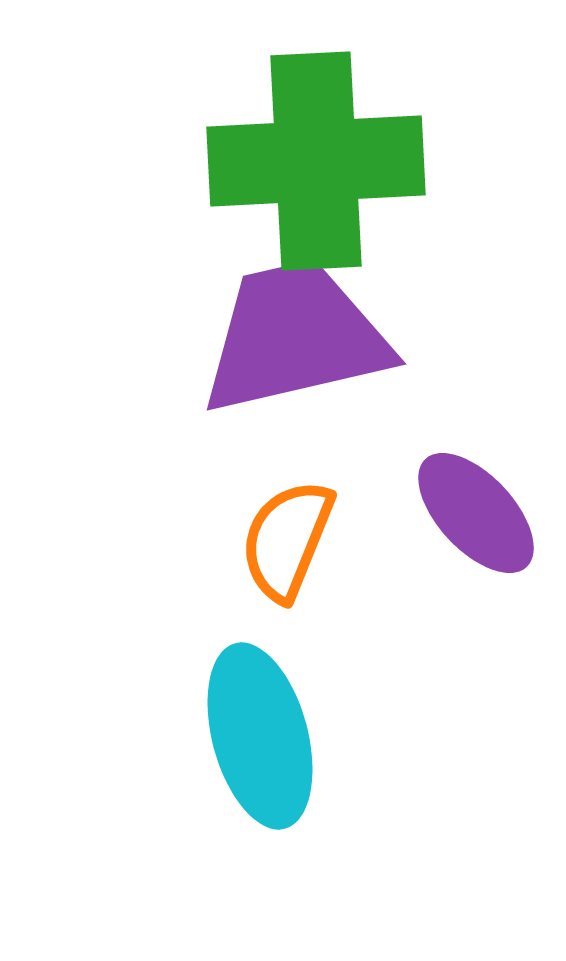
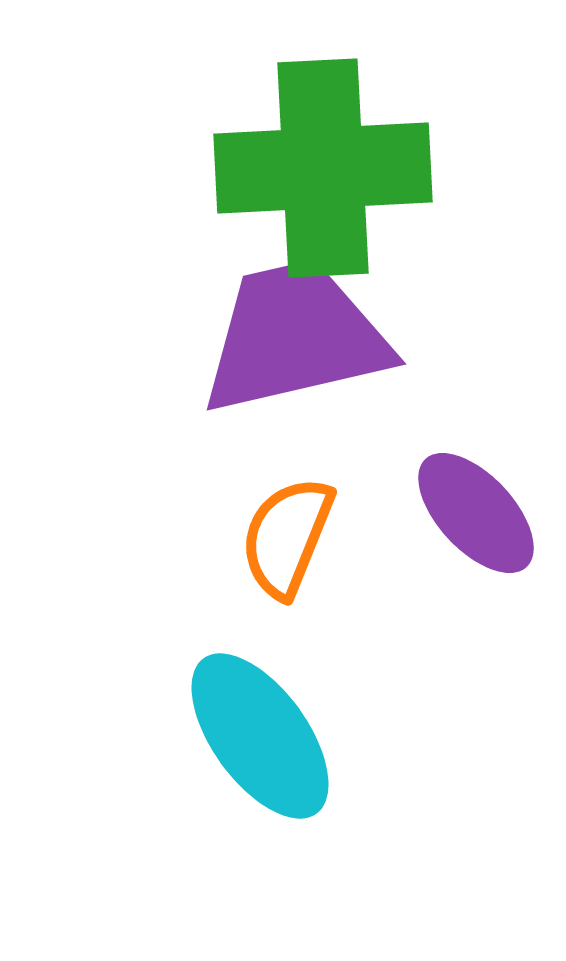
green cross: moved 7 px right, 7 px down
orange semicircle: moved 3 px up
cyan ellipse: rotated 21 degrees counterclockwise
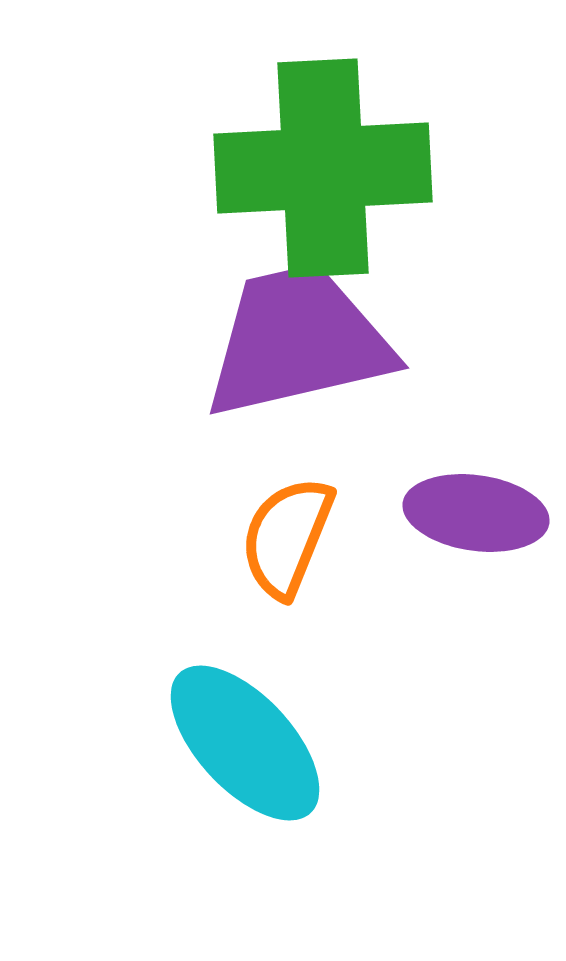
purple trapezoid: moved 3 px right, 4 px down
purple ellipse: rotated 39 degrees counterclockwise
cyan ellipse: moved 15 px left, 7 px down; rotated 7 degrees counterclockwise
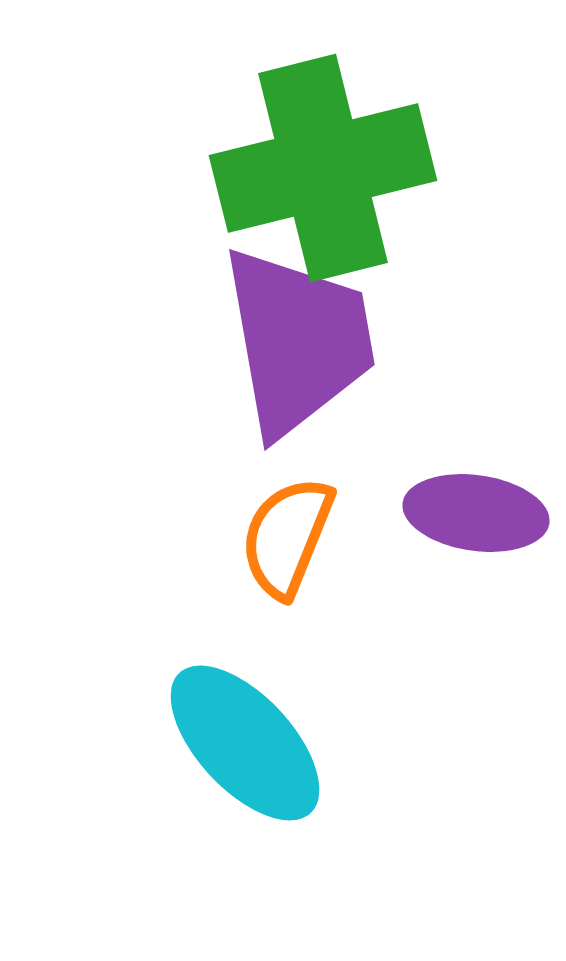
green cross: rotated 11 degrees counterclockwise
purple trapezoid: rotated 93 degrees clockwise
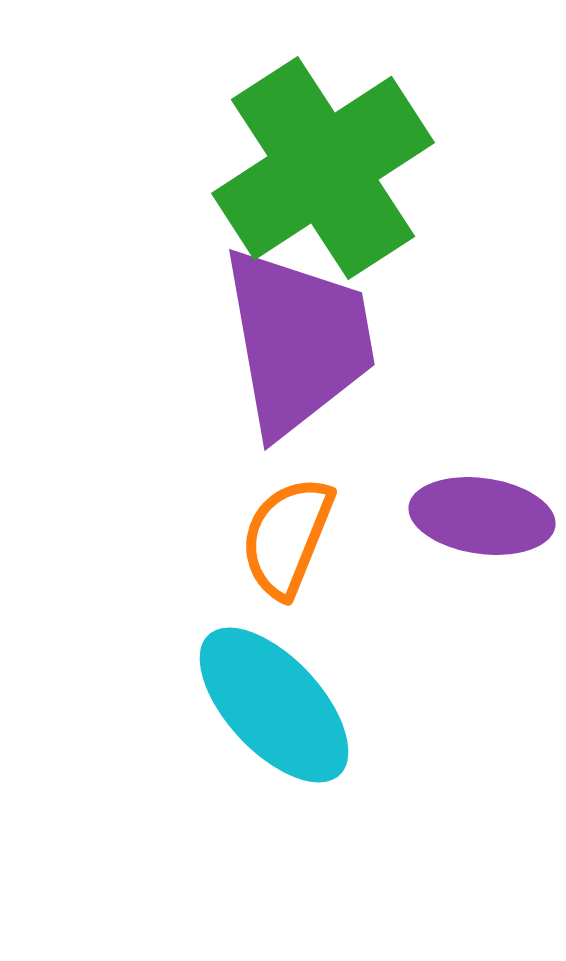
green cross: rotated 19 degrees counterclockwise
purple ellipse: moved 6 px right, 3 px down
cyan ellipse: moved 29 px right, 38 px up
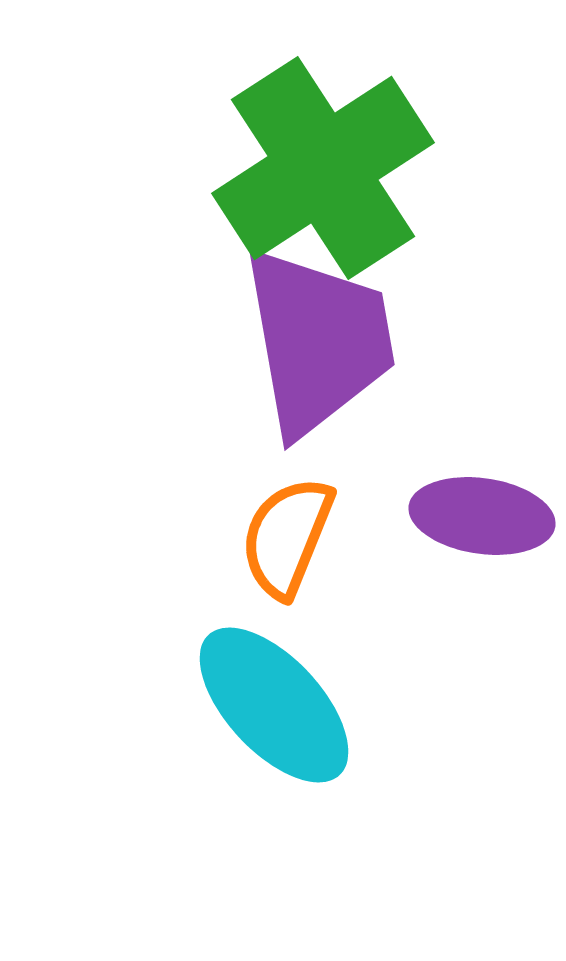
purple trapezoid: moved 20 px right
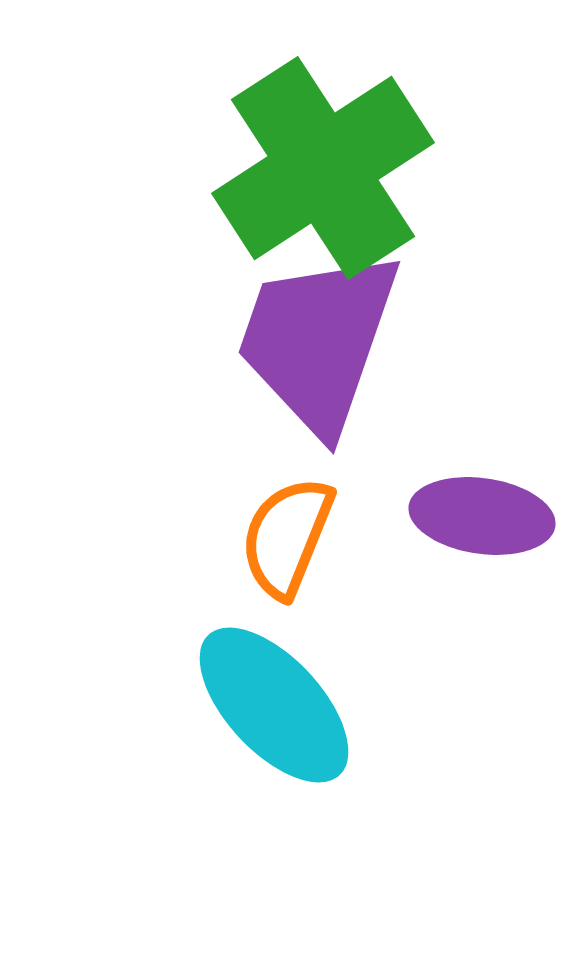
purple trapezoid: rotated 151 degrees counterclockwise
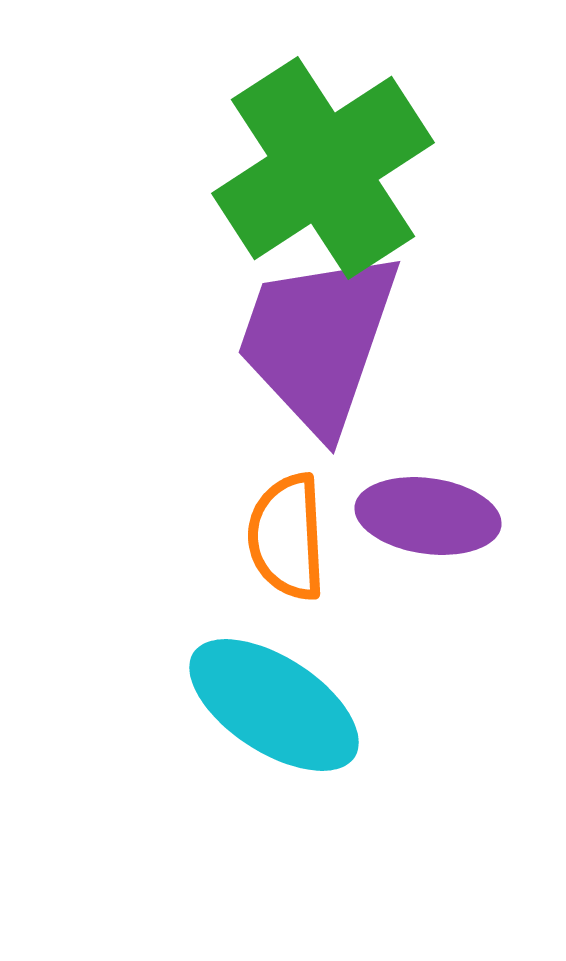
purple ellipse: moved 54 px left
orange semicircle: rotated 25 degrees counterclockwise
cyan ellipse: rotated 14 degrees counterclockwise
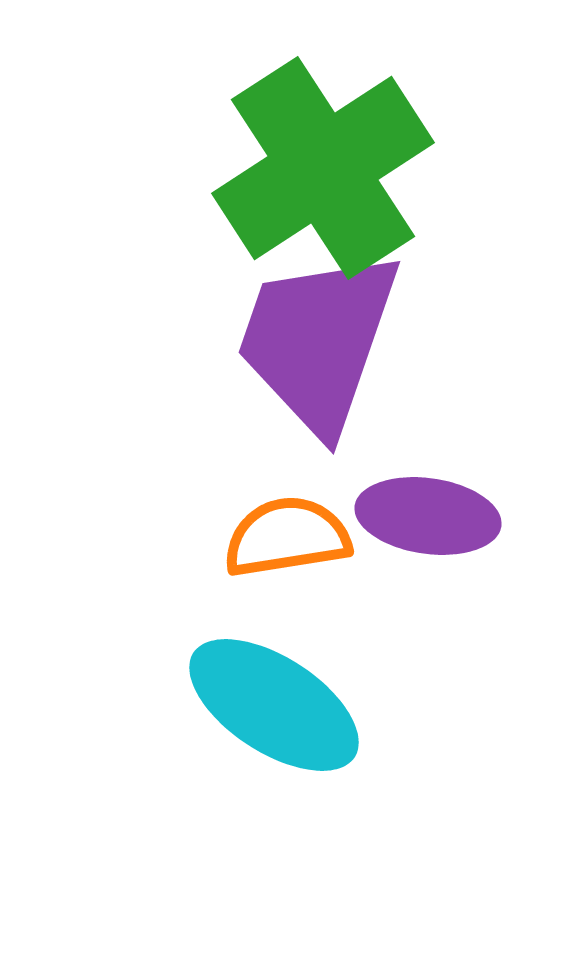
orange semicircle: rotated 84 degrees clockwise
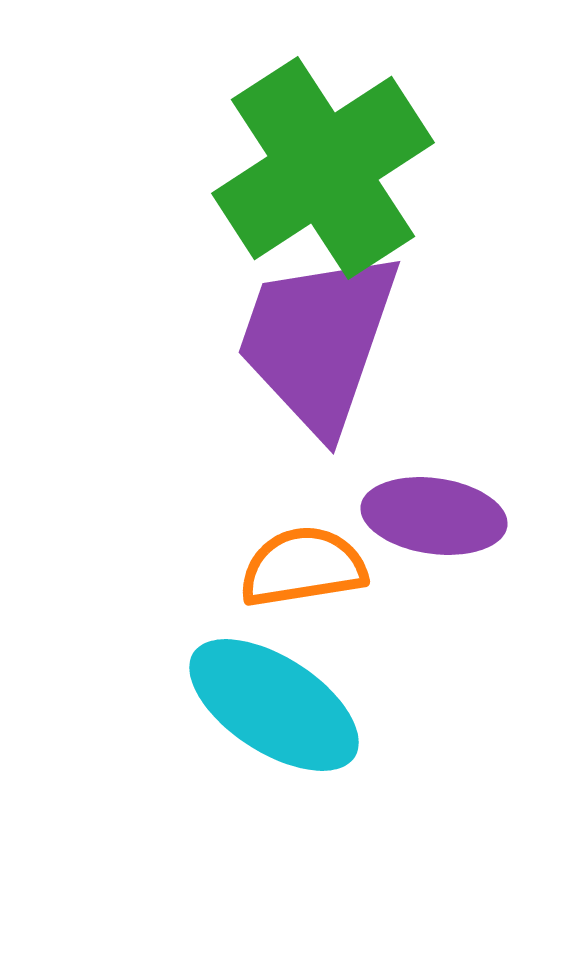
purple ellipse: moved 6 px right
orange semicircle: moved 16 px right, 30 px down
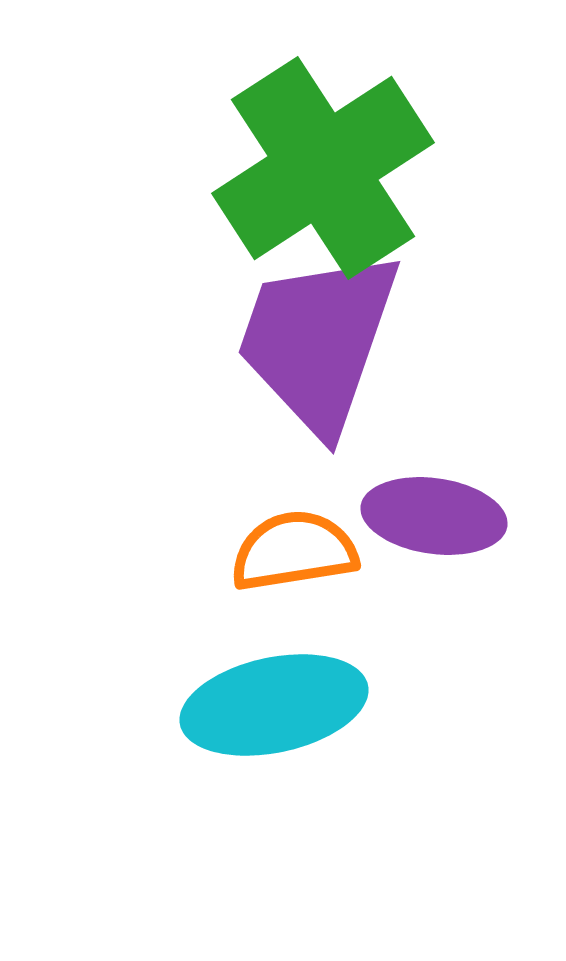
orange semicircle: moved 9 px left, 16 px up
cyan ellipse: rotated 45 degrees counterclockwise
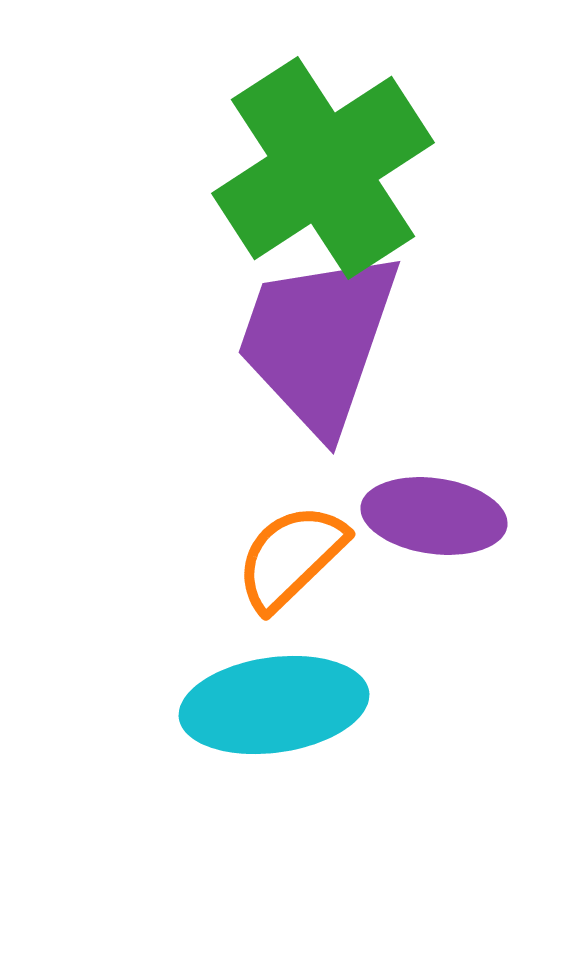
orange semicircle: moved 3 px left, 6 px down; rotated 35 degrees counterclockwise
cyan ellipse: rotated 4 degrees clockwise
